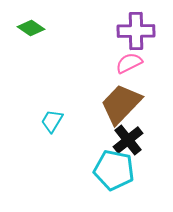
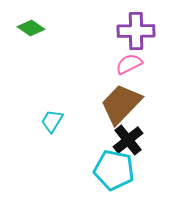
pink semicircle: moved 1 px down
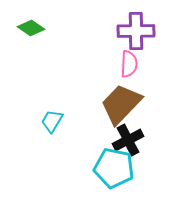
pink semicircle: rotated 120 degrees clockwise
black cross: rotated 12 degrees clockwise
cyan pentagon: moved 2 px up
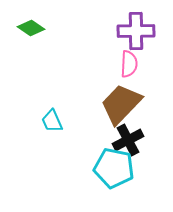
cyan trapezoid: rotated 55 degrees counterclockwise
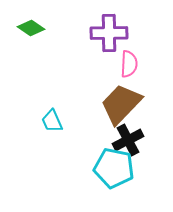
purple cross: moved 27 px left, 2 px down
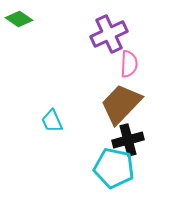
green diamond: moved 12 px left, 9 px up
purple cross: moved 1 px down; rotated 24 degrees counterclockwise
black cross: rotated 12 degrees clockwise
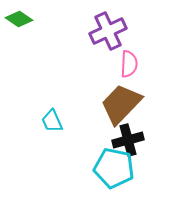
purple cross: moved 1 px left, 3 px up
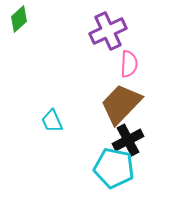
green diamond: rotated 76 degrees counterclockwise
black cross: rotated 12 degrees counterclockwise
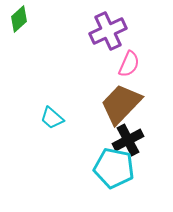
pink semicircle: rotated 20 degrees clockwise
cyan trapezoid: moved 3 px up; rotated 25 degrees counterclockwise
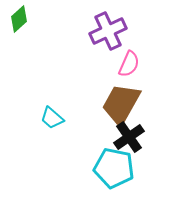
brown trapezoid: rotated 15 degrees counterclockwise
black cross: moved 1 px right, 3 px up; rotated 8 degrees counterclockwise
